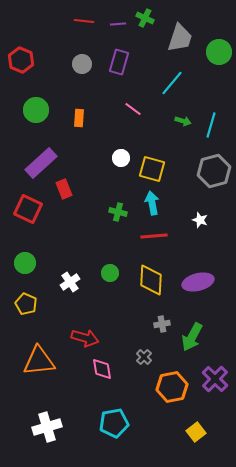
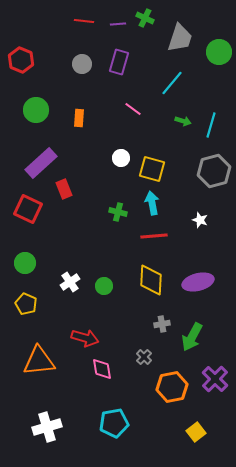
green circle at (110, 273): moved 6 px left, 13 px down
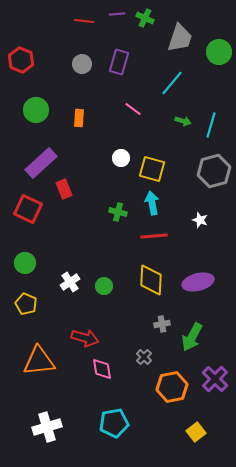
purple line at (118, 24): moved 1 px left, 10 px up
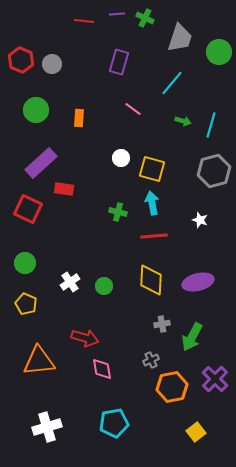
gray circle at (82, 64): moved 30 px left
red rectangle at (64, 189): rotated 60 degrees counterclockwise
gray cross at (144, 357): moved 7 px right, 3 px down; rotated 21 degrees clockwise
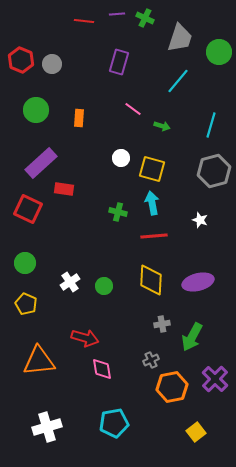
cyan line at (172, 83): moved 6 px right, 2 px up
green arrow at (183, 121): moved 21 px left, 5 px down
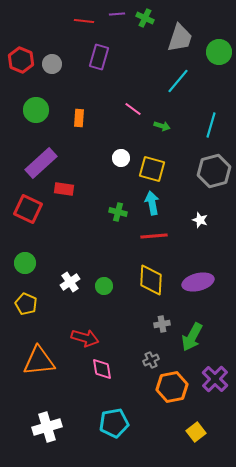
purple rectangle at (119, 62): moved 20 px left, 5 px up
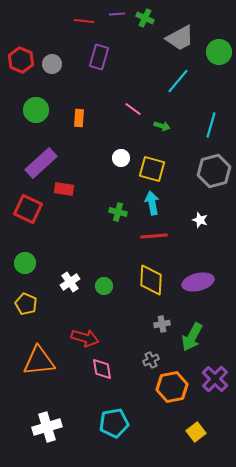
gray trapezoid at (180, 38): rotated 44 degrees clockwise
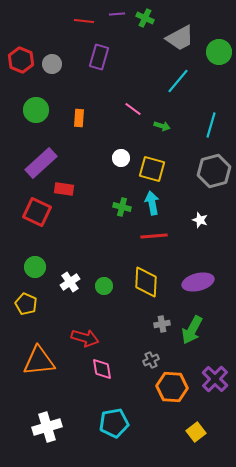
red square at (28, 209): moved 9 px right, 3 px down
green cross at (118, 212): moved 4 px right, 5 px up
green circle at (25, 263): moved 10 px right, 4 px down
yellow diamond at (151, 280): moved 5 px left, 2 px down
green arrow at (192, 337): moved 7 px up
orange hexagon at (172, 387): rotated 16 degrees clockwise
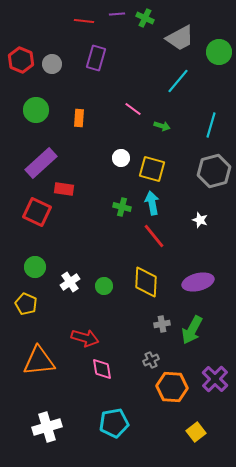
purple rectangle at (99, 57): moved 3 px left, 1 px down
red line at (154, 236): rotated 56 degrees clockwise
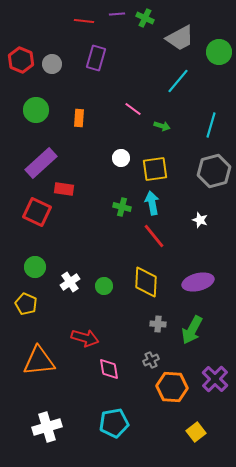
yellow square at (152, 169): moved 3 px right; rotated 24 degrees counterclockwise
gray cross at (162, 324): moved 4 px left; rotated 14 degrees clockwise
pink diamond at (102, 369): moved 7 px right
